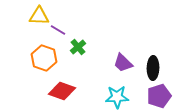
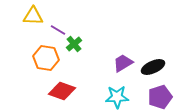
yellow triangle: moved 6 px left
green cross: moved 4 px left, 3 px up
orange hexagon: moved 2 px right; rotated 10 degrees counterclockwise
purple trapezoid: rotated 105 degrees clockwise
black ellipse: moved 1 px up; rotated 65 degrees clockwise
purple pentagon: moved 1 px right, 1 px down
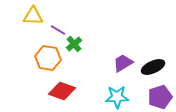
orange hexagon: moved 2 px right
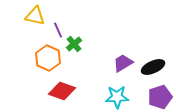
yellow triangle: moved 2 px right; rotated 10 degrees clockwise
purple line: rotated 35 degrees clockwise
orange hexagon: rotated 15 degrees clockwise
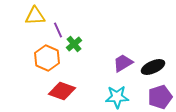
yellow triangle: rotated 15 degrees counterclockwise
orange hexagon: moved 1 px left
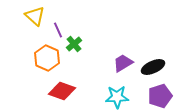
yellow triangle: rotated 45 degrees clockwise
purple pentagon: moved 1 px up
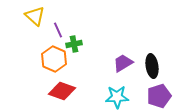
green cross: rotated 28 degrees clockwise
orange hexagon: moved 7 px right, 1 px down
black ellipse: moved 1 px left, 1 px up; rotated 75 degrees counterclockwise
purple pentagon: moved 1 px left
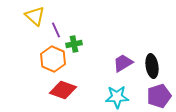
purple line: moved 2 px left
orange hexagon: moved 1 px left
red diamond: moved 1 px right, 1 px up
